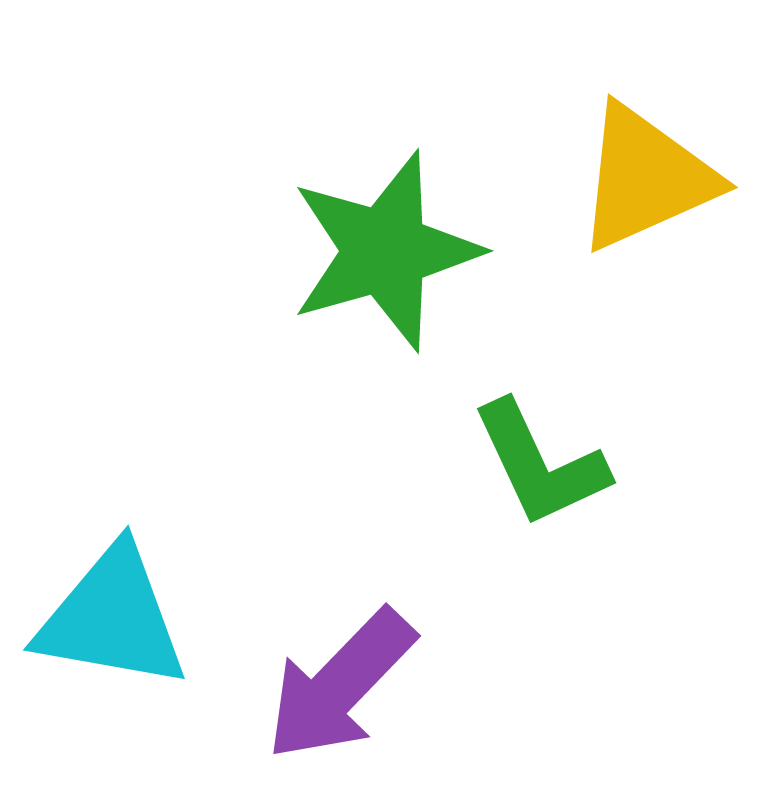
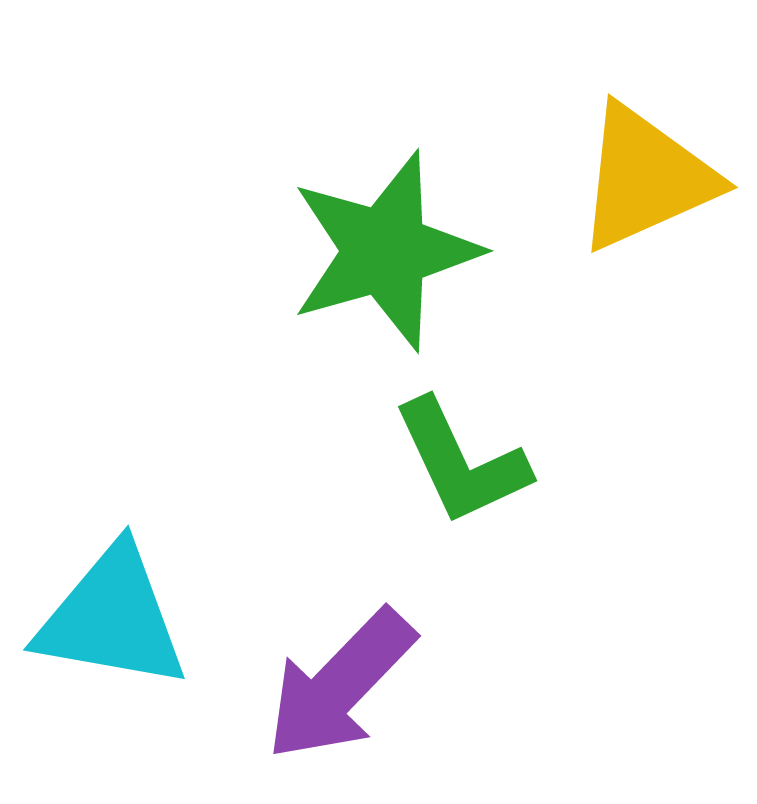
green L-shape: moved 79 px left, 2 px up
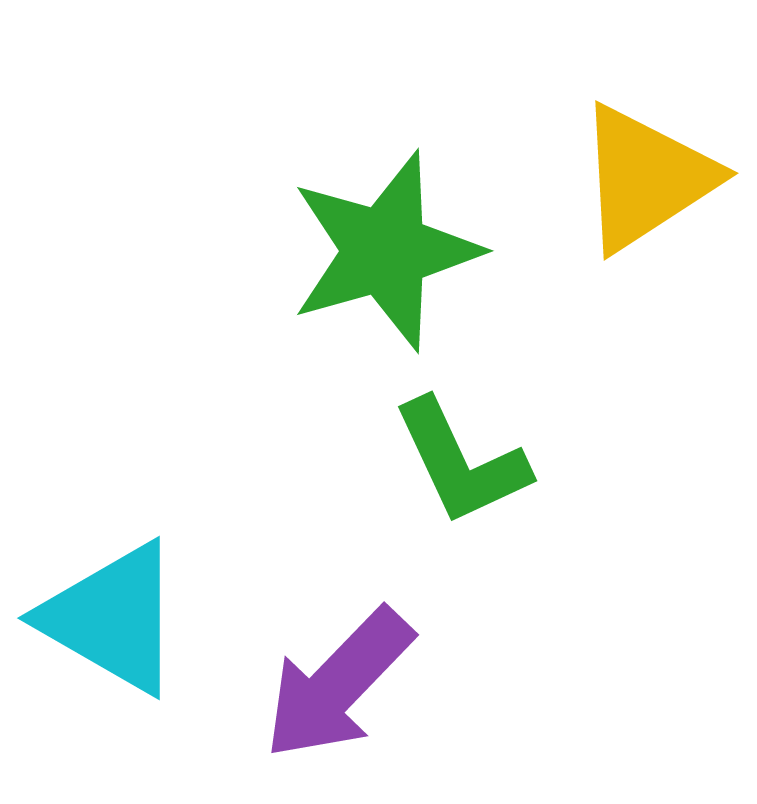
yellow triangle: rotated 9 degrees counterclockwise
cyan triangle: rotated 20 degrees clockwise
purple arrow: moved 2 px left, 1 px up
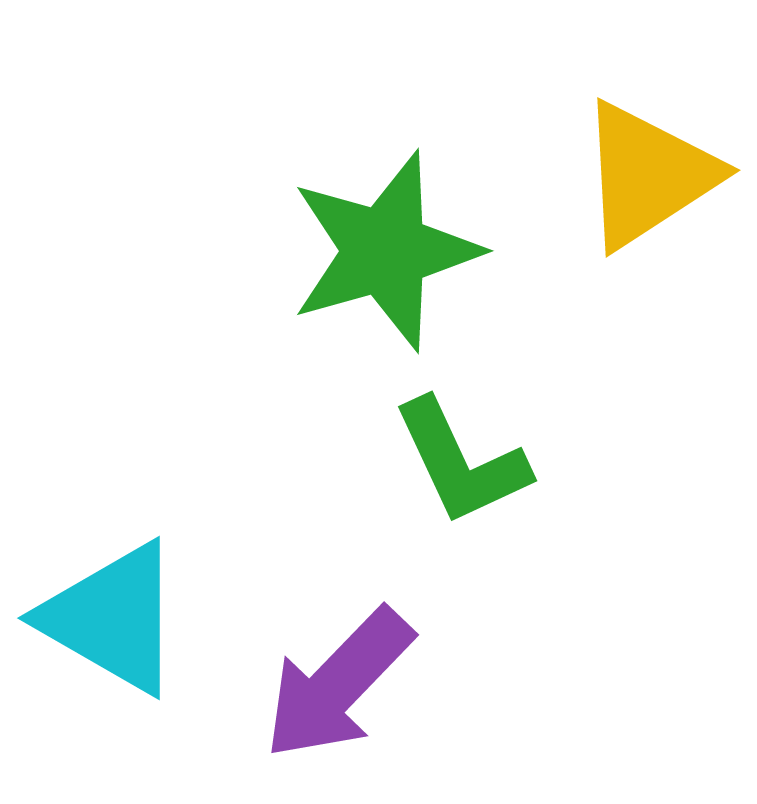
yellow triangle: moved 2 px right, 3 px up
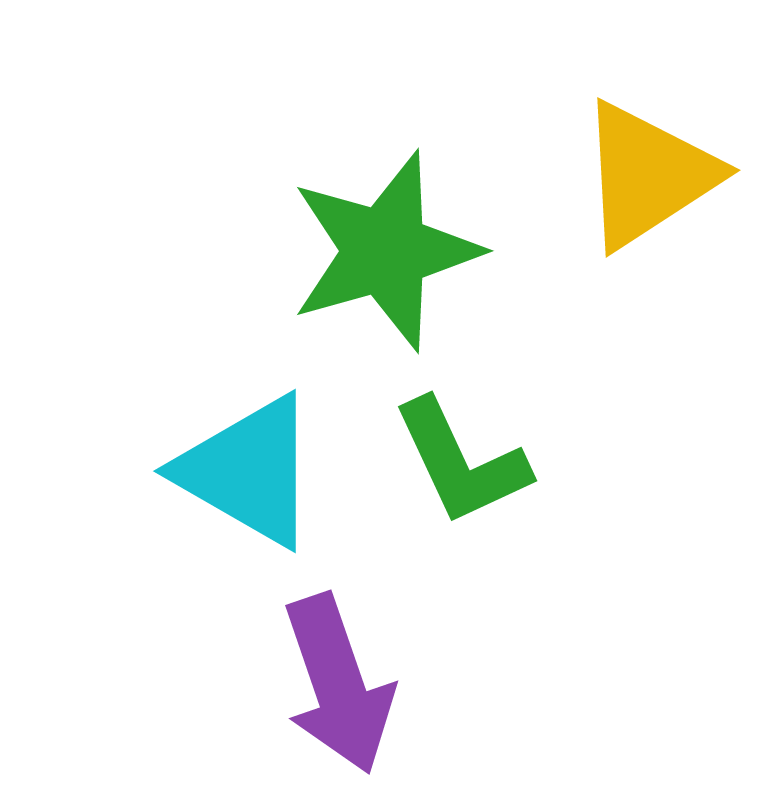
cyan triangle: moved 136 px right, 147 px up
purple arrow: rotated 63 degrees counterclockwise
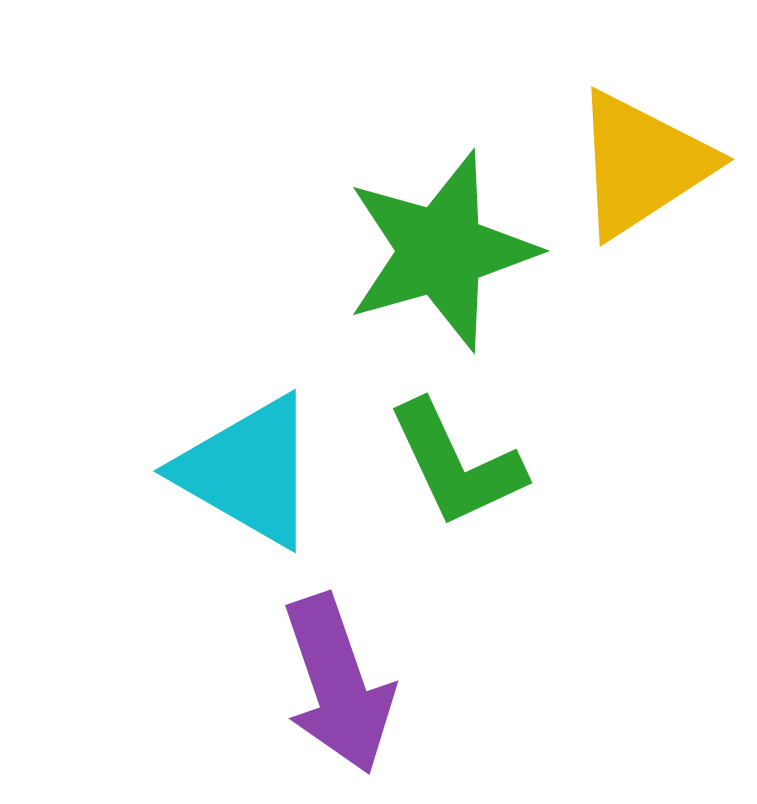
yellow triangle: moved 6 px left, 11 px up
green star: moved 56 px right
green L-shape: moved 5 px left, 2 px down
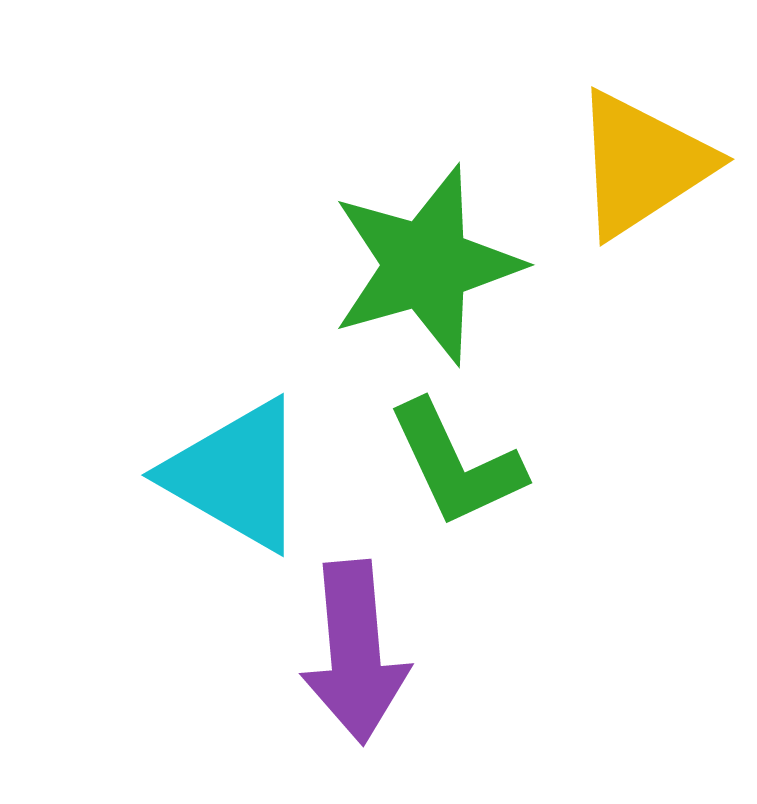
green star: moved 15 px left, 14 px down
cyan triangle: moved 12 px left, 4 px down
purple arrow: moved 17 px right, 32 px up; rotated 14 degrees clockwise
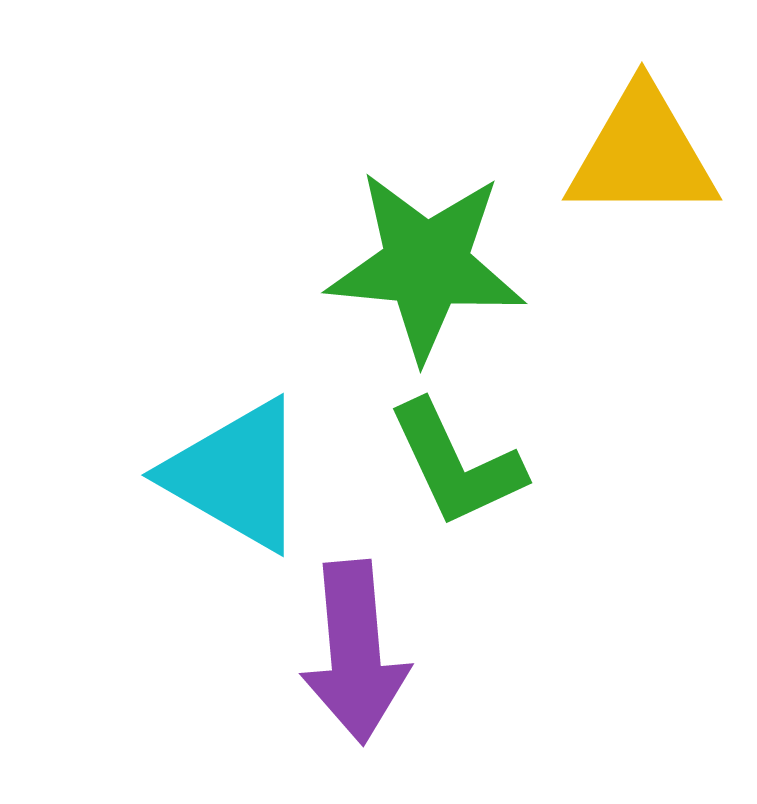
yellow triangle: moved 10 px up; rotated 33 degrees clockwise
green star: rotated 21 degrees clockwise
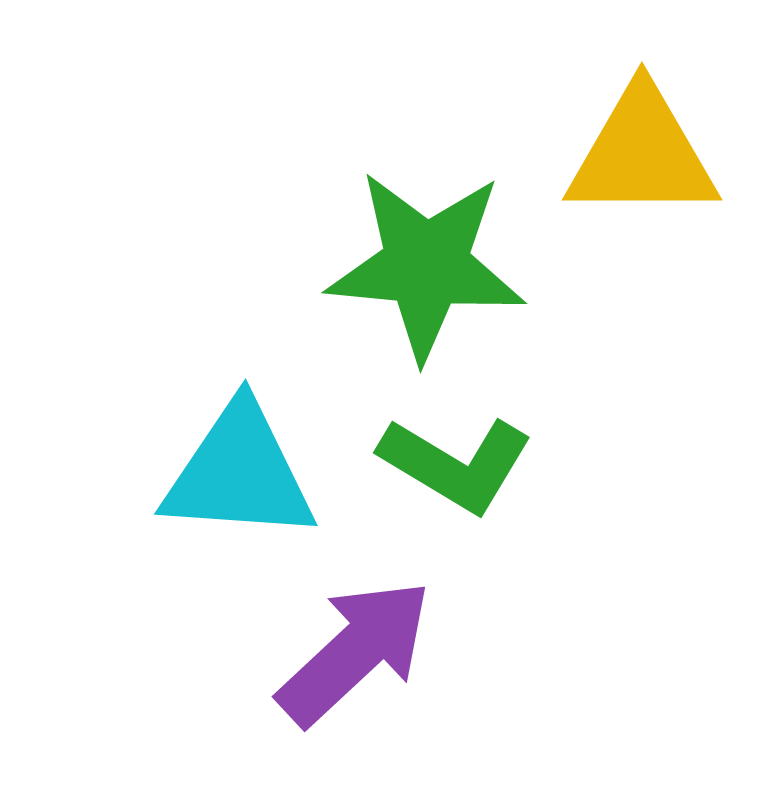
green L-shape: rotated 34 degrees counterclockwise
cyan triangle: moved 3 px right, 2 px up; rotated 26 degrees counterclockwise
purple arrow: rotated 128 degrees counterclockwise
